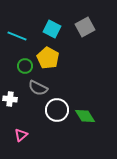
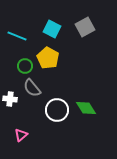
gray semicircle: moved 6 px left; rotated 24 degrees clockwise
green diamond: moved 1 px right, 8 px up
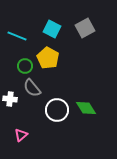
gray square: moved 1 px down
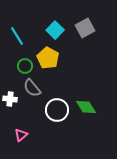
cyan square: moved 3 px right, 1 px down; rotated 18 degrees clockwise
cyan line: rotated 36 degrees clockwise
green diamond: moved 1 px up
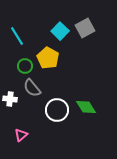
cyan square: moved 5 px right, 1 px down
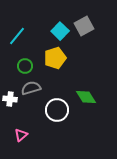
gray square: moved 1 px left, 2 px up
cyan line: rotated 72 degrees clockwise
yellow pentagon: moved 7 px right; rotated 25 degrees clockwise
gray semicircle: moved 1 px left; rotated 114 degrees clockwise
green diamond: moved 10 px up
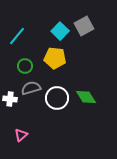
yellow pentagon: rotated 25 degrees clockwise
white circle: moved 12 px up
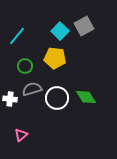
gray semicircle: moved 1 px right, 1 px down
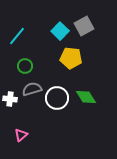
yellow pentagon: moved 16 px right
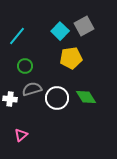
yellow pentagon: rotated 15 degrees counterclockwise
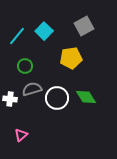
cyan square: moved 16 px left
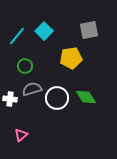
gray square: moved 5 px right, 4 px down; rotated 18 degrees clockwise
